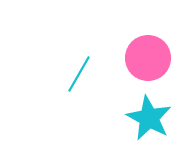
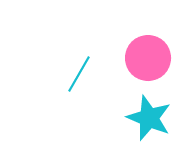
cyan star: rotated 6 degrees counterclockwise
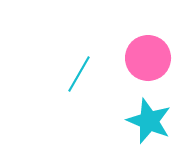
cyan star: moved 3 px down
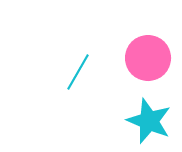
cyan line: moved 1 px left, 2 px up
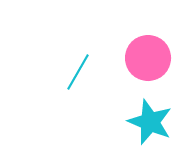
cyan star: moved 1 px right, 1 px down
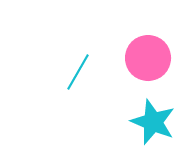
cyan star: moved 3 px right
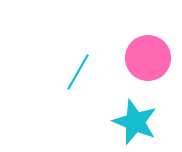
cyan star: moved 18 px left
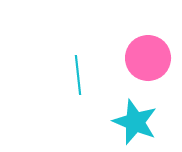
cyan line: moved 3 px down; rotated 36 degrees counterclockwise
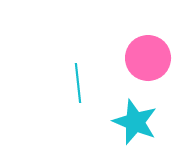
cyan line: moved 8 px down
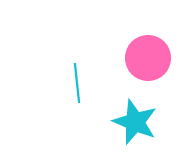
cyan line: moved 1 px left
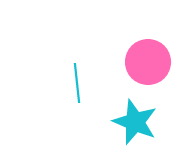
pink circle: moved 4 px down
